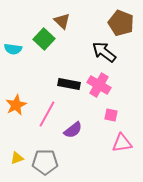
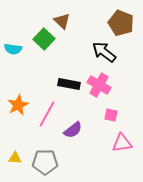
orange star: moved 2 px right
yellow triangle: moved 2 px left; rotated 24 degrees clockwise
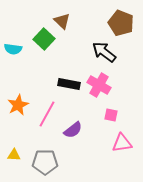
yellow triangle: moved 1 px left, 3 px up
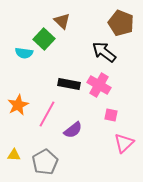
cyan semicircle: moved 11 px right, 4 px down
pink triangle: moved 2 px right; rotated 35 degrees counterclockwise
gray pentagon: rotated 30 degrees counterclockwise
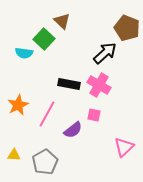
brown pentagon: moved 6 px right, 5 px down
black arrow: moved 1 px right, 1 px down; rotated 100 degrees clockwise
pink square: moved 17 px left
pink triangle: moved 4 px down
